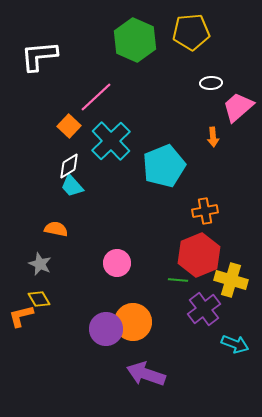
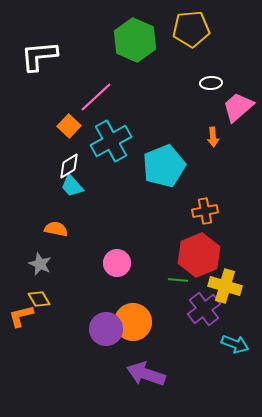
yellow pentagon: moved 3 px up
cyan cross: rotated 15 degrees clockwise
yellow cross: moved 6 px left, 6 px down
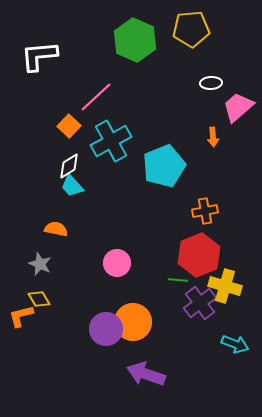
purple cross: moved 4 px left, 6 px up
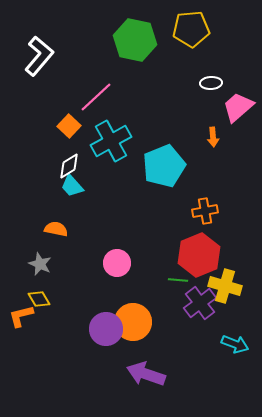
green hexagon: rotated 12 degrees counterclockwise
white L-shape: rotated 135 degrees clockwise
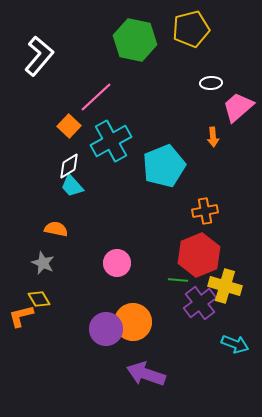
yellow pentagon: rotated 9 degrees counterclockwise
gray star: moved 3 px right, 1 px up
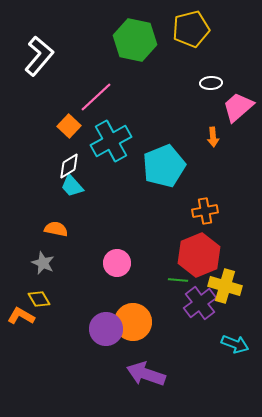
orange L-shape: rotated 44 degrees clockwise
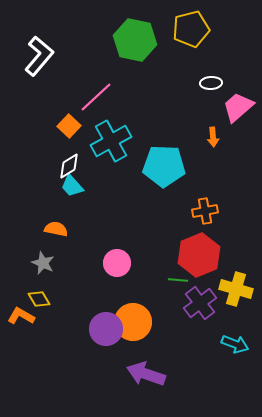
cyan pentagon: rotated 24 degrees clockwise
yellow cross: moved 11 px right, 3 px down
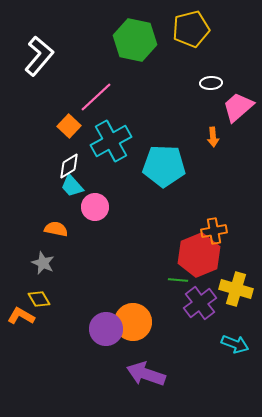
orange cross: moved 9 px right, 20 px down
pink circle: moved 22 px left, 56 px up
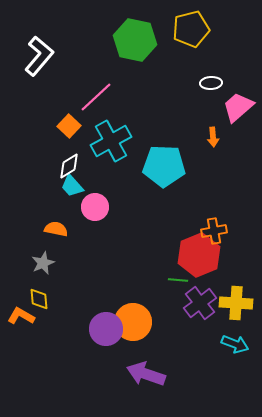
gray star: rotated 25 degrees clockwise
yellow cross: moved 14 px down; rotated 12 degrees counterclockwise
yellow diamond: rotated 25 degrees clockwise
